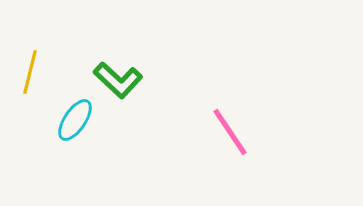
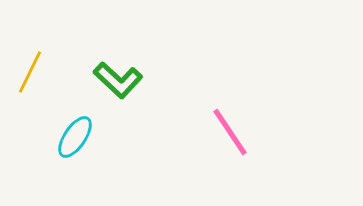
yellow line: rotated 12 degrees clockwise
cyan ellipse: moved 17 px down
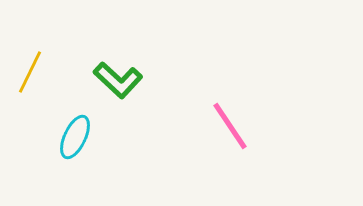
pink line: moved 6 px up
cyan ellipse: rotated 9 degrees counterclockwise
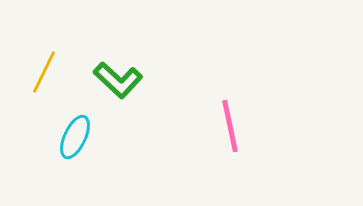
yellow line: moved 14 px right
pink line: rotated 22 degrees clockwise
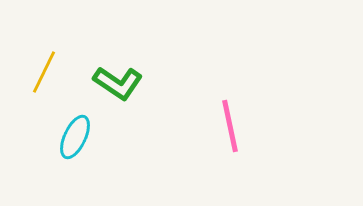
green L-shape: moved 3 px down; rotated 9 degrees counterclockwise
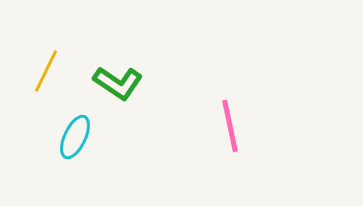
yellow line: moved 2 px right, 1 px up
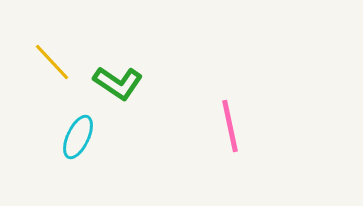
yellow line: moved 6 px right, 9 px up; rotated 69 degrees counterclockwise
cyan ellipse: moved 3 px right
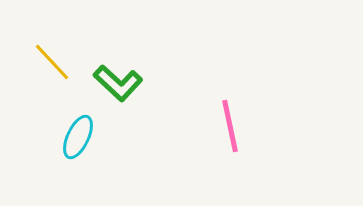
green L-shape: rotated 9 degrees clockwise
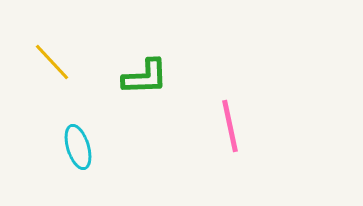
green L-shape: moved 27 px right, 6 px up; rotated 45 degrees counterclockwise
cyan ellipse: moved 10 px down; rotated 42 degrees counterclockwise
